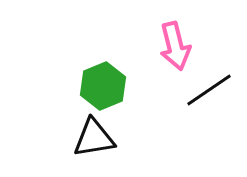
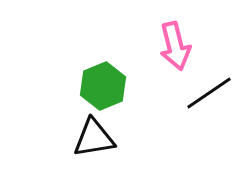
black line: moved 3 px down
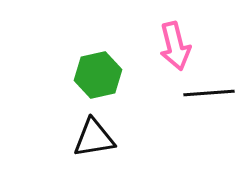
green hexagon: moved 5 px left, 11 px up; rotated 9 degrees clockwise
black line: rotated 30 degrees clockwise
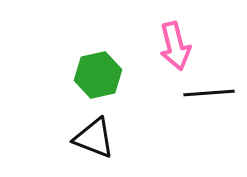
black triangle: rotated 30 degrees clockwise
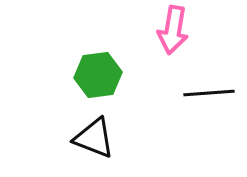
pink arrow: moved 2 px left, 16 px up; rotated 24 degrees clockwise
green hexagon: rotated 6 degrees clockwise
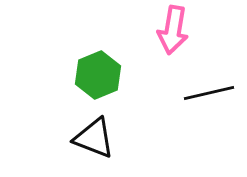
green hexagon: rotated 15 degrees counterclockwise
black line: rotated 9 degrees counterclockwise
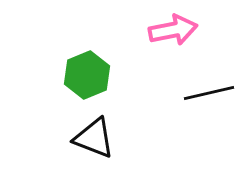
pink arrow: rotated 111 degrees counterclockwise
green hexagon: moved 11 px left
